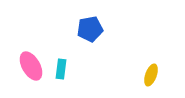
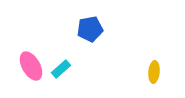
cyan rectangle: rotated 42 degrees clockwise
yellow ellipse: moved 3 px right, 3 px up; rotated 15 degrees counterclockwise
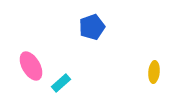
blue pentagon: moved 2 px right, 2 px up; rotated 10 degrees counterclockwise
cyan rectangle: moved 14 px down
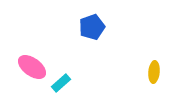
pink ellipse: moved 1 px right, 1 px down; rotated 24 degrees counterclockwise
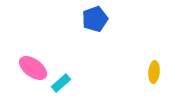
blue pentagon: moved 3 px right, 8 px up
pink ellipse: moved 1 px right, 1 px down
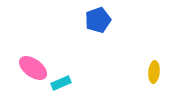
blue pentagon: moved 3 px right, 1 px down
cyan rectangle: rotated 18 degrees clockwise
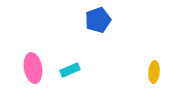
pink ellipse: rotated 44 degrees clockwise
cyan rectangle: moved 9 px right, 13 px up
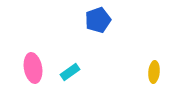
cyan rectangle: moved 2 px down; rotated 12 degrees counterclockwise
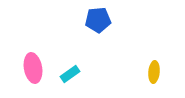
blue pentagon: rotated 15 degrees clockwise
cyan rectangle: moved 2 px down
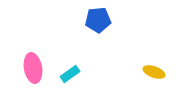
yellow ellipse: rotated 75 degrees counterclockwise
